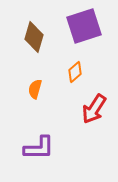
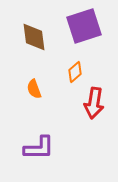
brown diamond: rotated 24 degrees counterclockwise
orange semicircle: moved 1 px left; rotated 36 degrees counterclockwise
red arrow: moved 6 px up; rotated 24 degrees counterclockwise
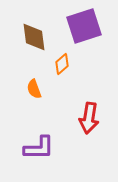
orange diamond: moved 13 px left, 8 px up
red arrow: moved 5 px left, 15 px down
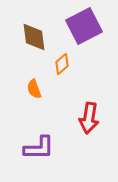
purple square: rotated 9 degrees counterclockwise
